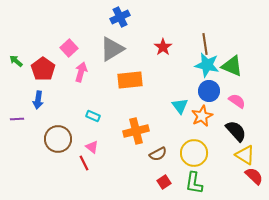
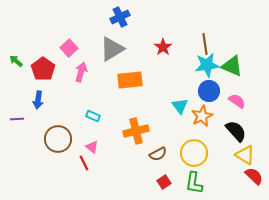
cyan star: rotated 20 degrees counterclockwise
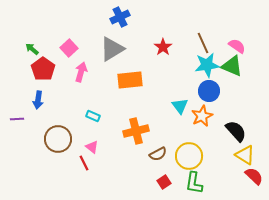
brown line: moved 2 px left, 1 px up; rotated 15 degrees counterclockwise
green arrow: moved 16 px right, 12 px up
pink semicircle: moved 55 px up
yellow circle: moved 5 px left, 3 px down
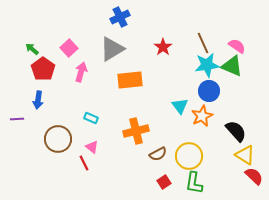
cyan rectangle: moved 2 px left, 2 px down
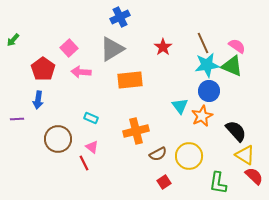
green arrow: moved 19 px left, 9 px up; rotated 88 degrees counterclockwise
pink arrow: rotated 102 degrees counterclockwise
green L-shape: moved 24 px right
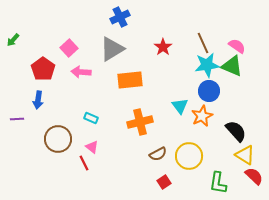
orange cross: moved 4 px right, 9 px up
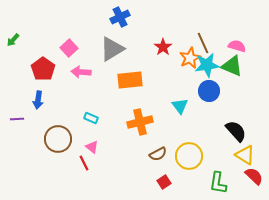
pink semicircle: rotated 18 degrees counterclockwise
orange star: moved 12 px left, 58 px up
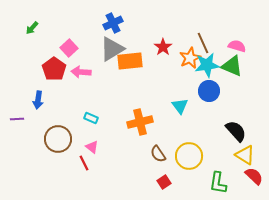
blue cross: moved 7 px left, 6 px down
green arrow: moved 19 px right, 12 px up
red pentagon: moved 11 px right
orange rectangle: moved 19 px up
brown semicircle: rotated 84 degrees clockwise
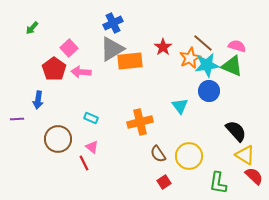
brown line: rotated 25 degrees counterclockwise
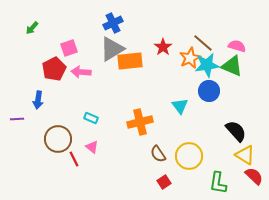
pink square: rotated 24 degrees clockwise
red pentagon: rotated 10 degrees clockwise
red line: moved 10 px left, 4 px up
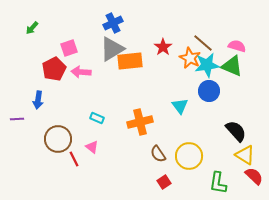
orange star: rotated 20 degrees counterclockwise
cyan rectangle: moved 6 px right
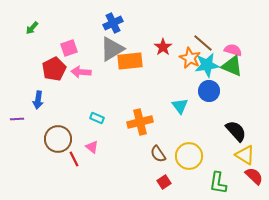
pink semicircle: moved 4 px left, 4 px down
